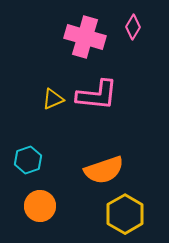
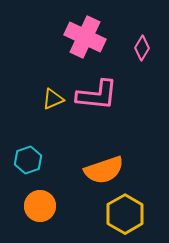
pink diamond: moved 9 px right, 21 px down
pink cross: rotated 9 degrees clockwise
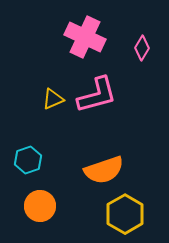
pink L-shape: rotated 21 degrees counterclockwise
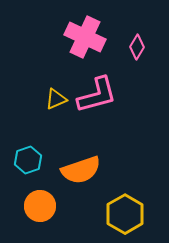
pink diamond: moved 5 px left, 1 px up
yellow triangle: moved 3 px right
orange semicircle: moved 23 px left
